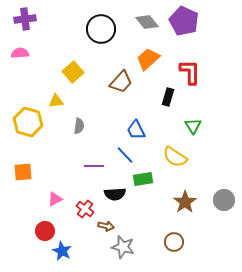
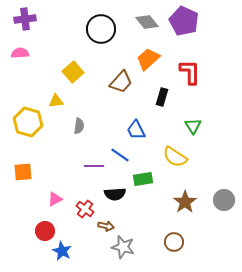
black rectangle: moved 6 px left
blue line: moved 5 px left; rotated 12 degrees counterclockwise
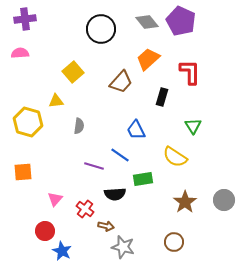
purple pentagon: moved 3 px left
purple line: rotated 18 degrees clockwise
pink triangle: rotated 21 degrees counterclockwise
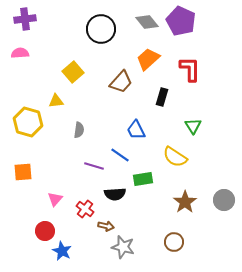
red L-shape: moved 3 px up
gray semicircle: moved 4 px down
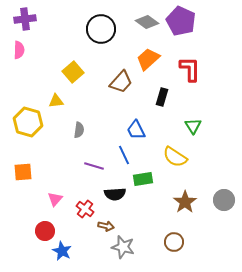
gray diamond: rotated 15 degrees counterclockwise
pink semicircle: moved 1 px left, 3 px up; rotated 96 degrees clockwise
blue line: moved 4 px right; rotated 30 degrees clockwise
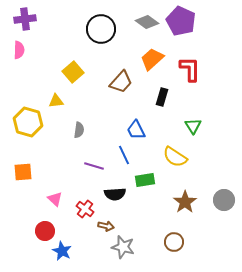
orange trapezoid: moved 4 px right
green rectangle: moved 2 px right, 1 px down
pink triangle: rotated 28 degrees counterclockwise
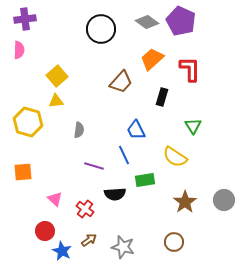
yellow square: moved 16 px left, 4 px down
brown arrow: moved 17 px left, 14 px down; rotated 49 degrees counterclockwise
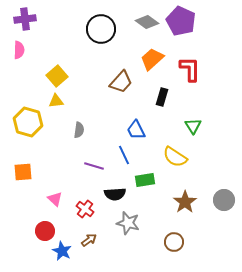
gray star: moved 5 px right, 24 px up
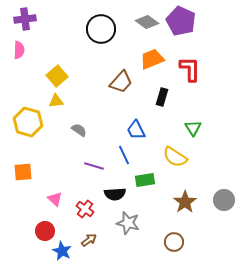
orange trapezoid: rotated 20 degrees clockwise
green triangle: moved 2 px down
gray semicircle: rotated 63 degrees counterclockwise
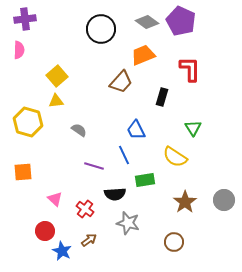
orange trapezoid: moved 9 px left, 4 px up
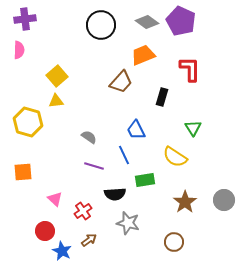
black circle: moved 4 px up
gray semicircle: moved 10 px right, 7 px down
red cross: moved 2 px left, 2 px down; rotated 18 degrees clockwise
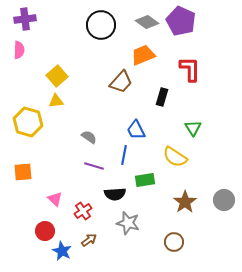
blue line: rotated 36 degrees clockwise
